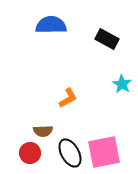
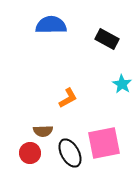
pink square: moved 9 px up
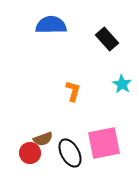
black rectangle: rotated 20 degrees clockwise
orange L-shape: moved 5 px right, 7 px up; rotated 45 degrees counterclockwise
brown semicircle: moved 8 px down; rotated 18 degrees counterclockwise
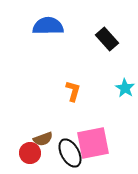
blue semicircle: moved 3 px left, 1 px down
cyan star: moved 3 px right, 4 px down
pink square: moved 11 px left
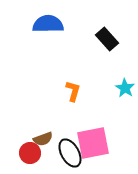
blue semicircle: moved 2 px up
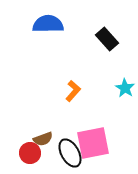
orange L-shape: rotated 25 degrees clockwise
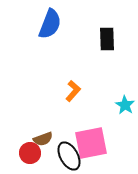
blue semicircle: moved 2 px right; rotated 112 degrees clockwise
black rectangle: rotated 40 degrees clockwise
cyan star: moved 17 px down
pink square: moved 2 px left
black ellipse: moved 1 px left, 3 px down
